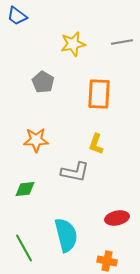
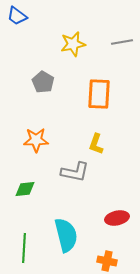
green line: rotated 32 degrees clockwise
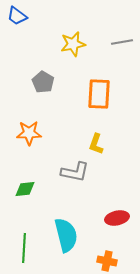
orange star: moved 7 px left, 7 px up
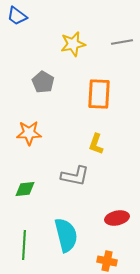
gray L-shape: moved 4 px down
green line: moved 3 px up
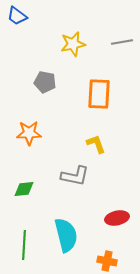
gray pentagon: moved 2 px right; rotated 20 degrees counterclockwise
yellow L-shape: rotated 140 degrees clockwise
green diamond: moved 1 px left
